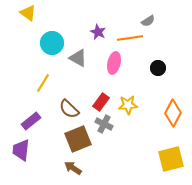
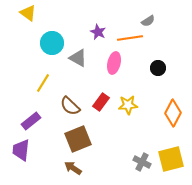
brown semicircle: moved 1 px right, 3 px up
gray cross: moved 38 px right, 38 px down
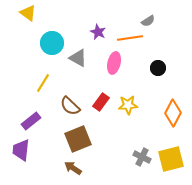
gray cross: moved 5 px up
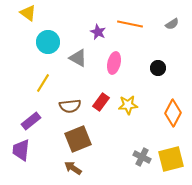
gray semicircle: moved 24 px right, 3 px down
orange line: moved 14 px up; rotated 20 degrees clockwise
cyan circle: moved 4 px left, 1 px up
brown semicircle: rotated 50 degrees counterclockwise
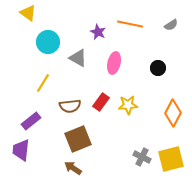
gray semicircle: moved 1 px left, 1 px down
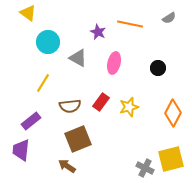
gray semicircle: moved 2 px left, 7 px up
yellow star: moved 1 px right, 2 px down; rotated 12 degrees counterclockwise
gray cross: moved 3 px right, 11 px down
brown arrow: moved 6 px left, 2 px up
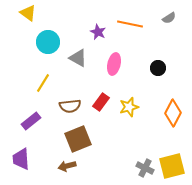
pink ellipse: moved 1 px down
purple trapezoid: moved 9 px down; rotated 10 degrees counterclockwise
yellow square: moved 1 px right, 7 px down
brown arrow: rotated 48 degrees counterclockwise
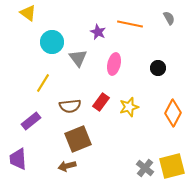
gray semicircle: rotated 88 degrees counterclockwise
cyan circle: moved 4 px right
gray triangle: rotated 24 degrees clockwise
purple trapezoid: moved 3 px left
gray cross: rotated 12 degrees clockwise
